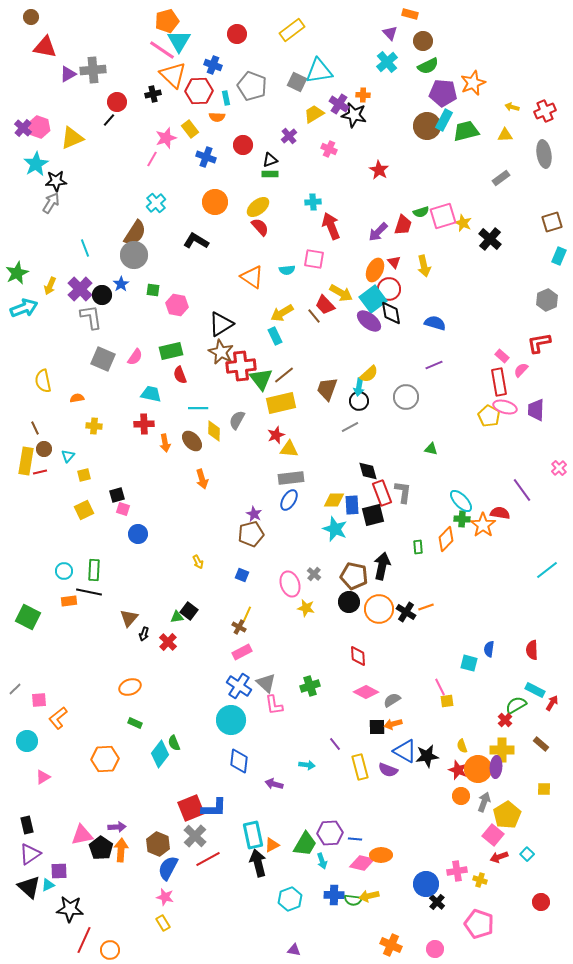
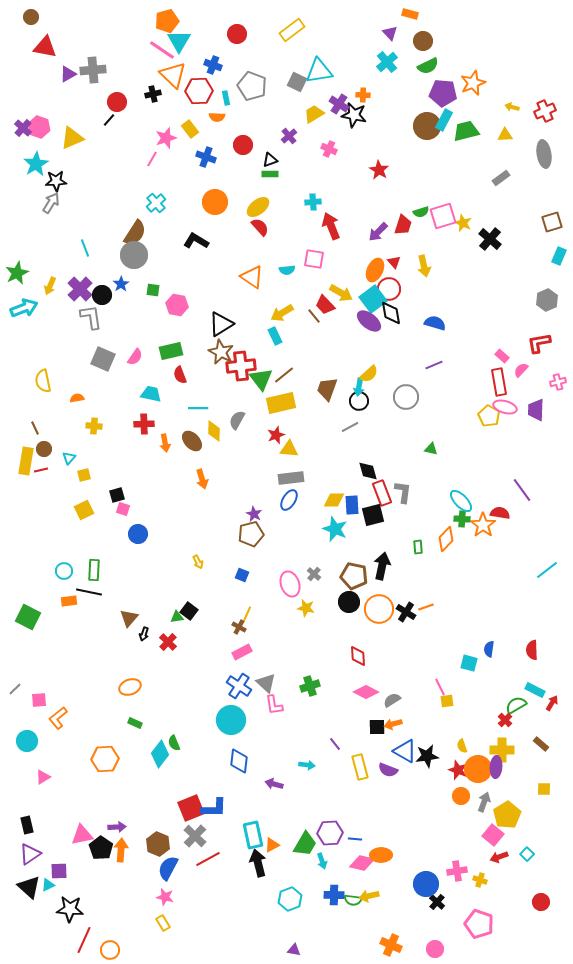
cyan triangle at (68, 456): moved 1 px right, 2 px down
pink cross at (559, 468): moved 1 px left, 86 px up; rotated 28 degrees clockwise
red line at (40, 472): moved 1 px right, 2 px up
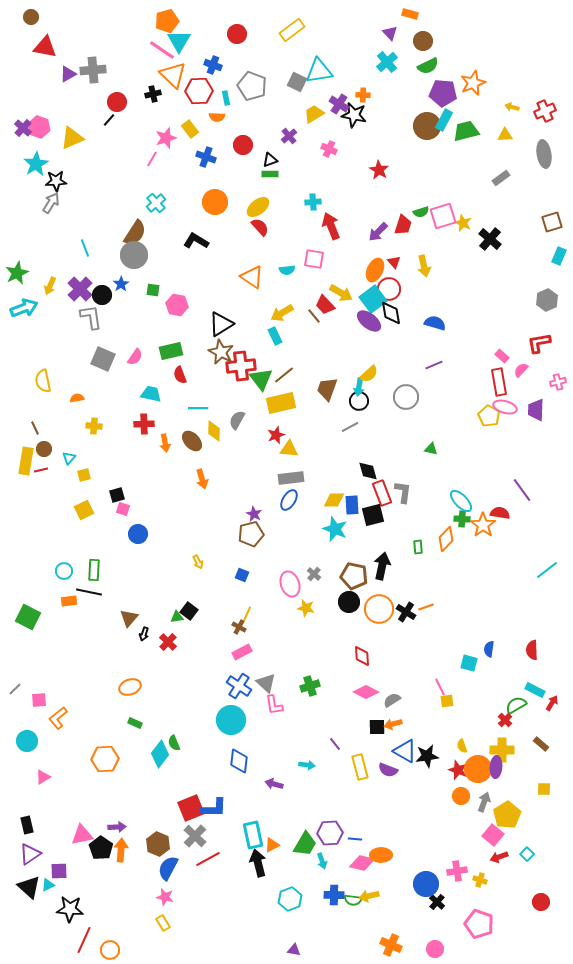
red diamond at (358, 656): moved 4 px right
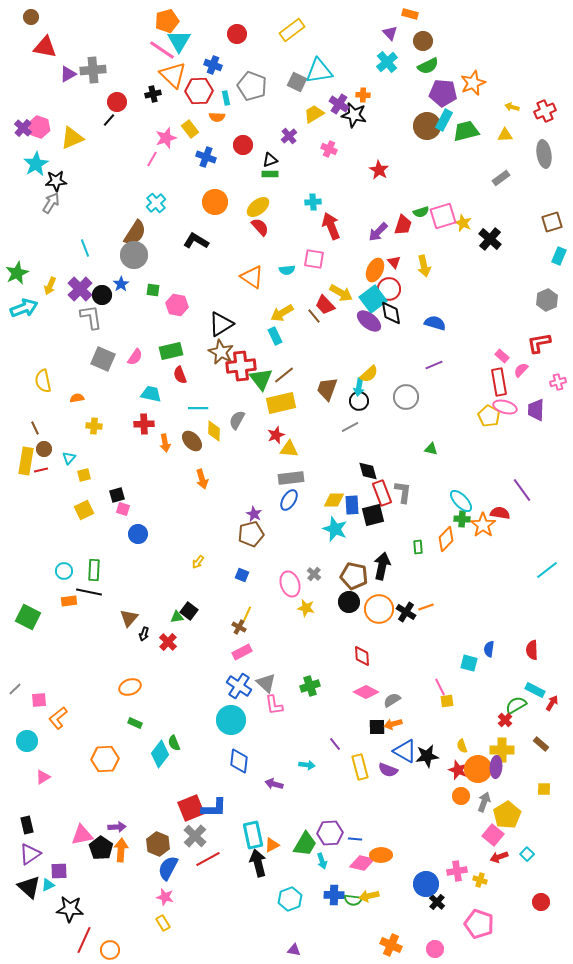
yellow arrow at (198, 562): rotated 64 degrees clockwise
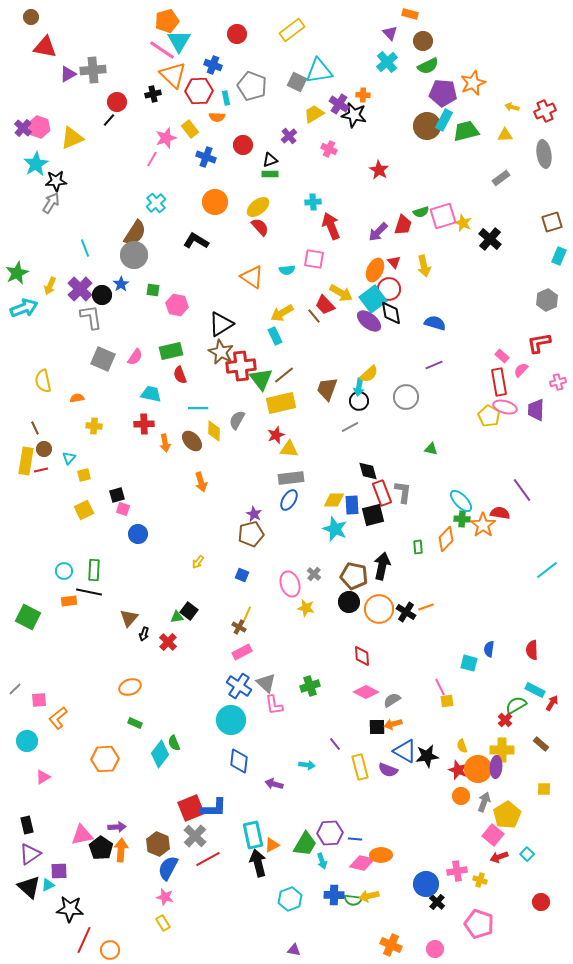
orange arrow at (202, 479): moved 1 px left, 3 px down
